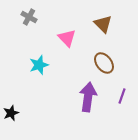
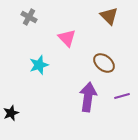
brown triangle: moved 6 px right, 8 px up
brown ellipse: rotated 15 degrees counterclockwise
purple line: rotated 56 degrees clockwise
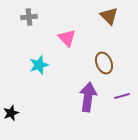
gray cross: rotated 35 degrees counterclockwise
brown ellipse: rotated 30 degrees clockwise
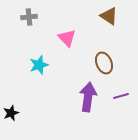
brown triangle: rotated 12 degrees counterclockwise
purple line: moved 1 px left
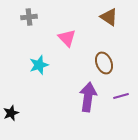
brown triangle: moved 1 px down
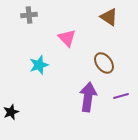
gray cross: moved 2 px up
brown ellipse: rotated 15 degrees counterclockwise
black star: moved 1 px up
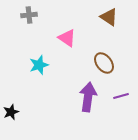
pink triangle: rotated 12 degrees counterclockwise
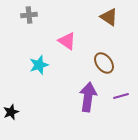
pink triangle: moved 3 px down
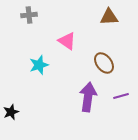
brown triangle: rotated 36 degrees counterclockwise
